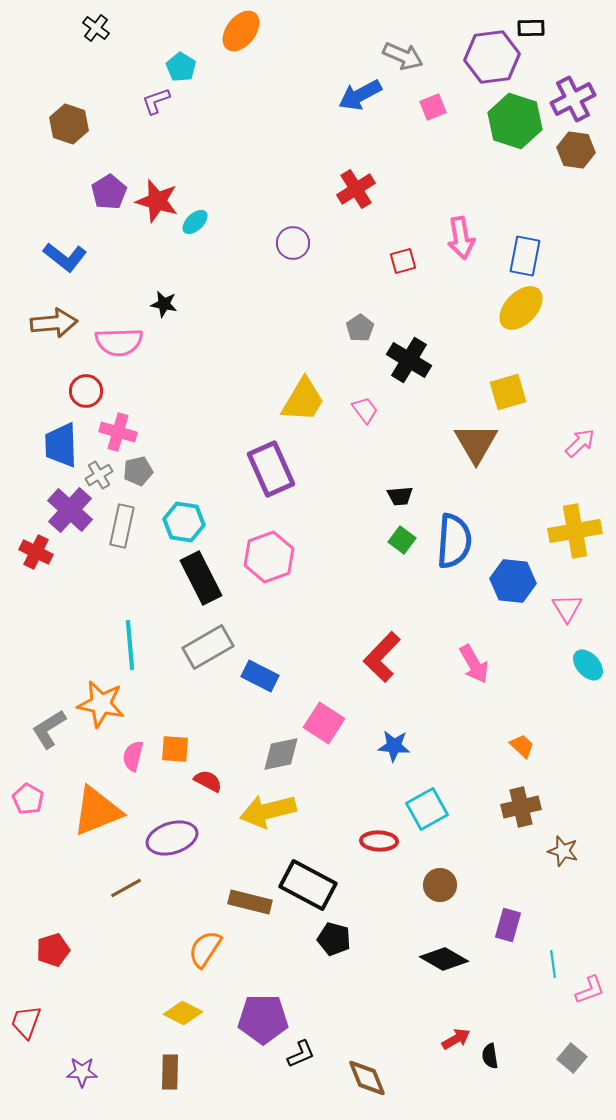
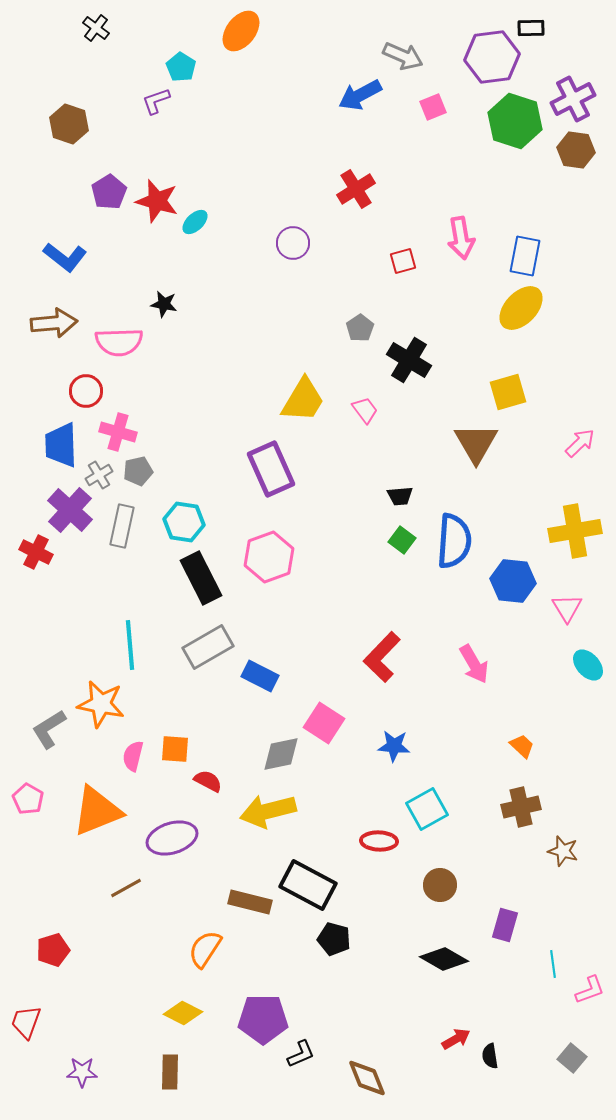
purple rectangle at (508, 925): moved 3 px left
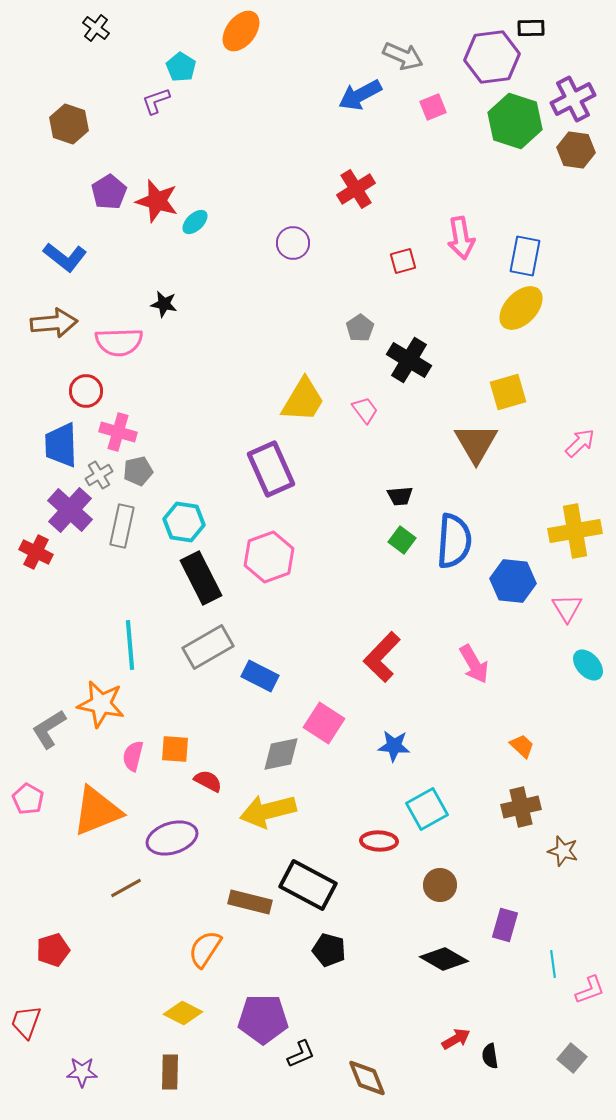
black pentagon at (334, 939): moved 5 px left, 11 px down
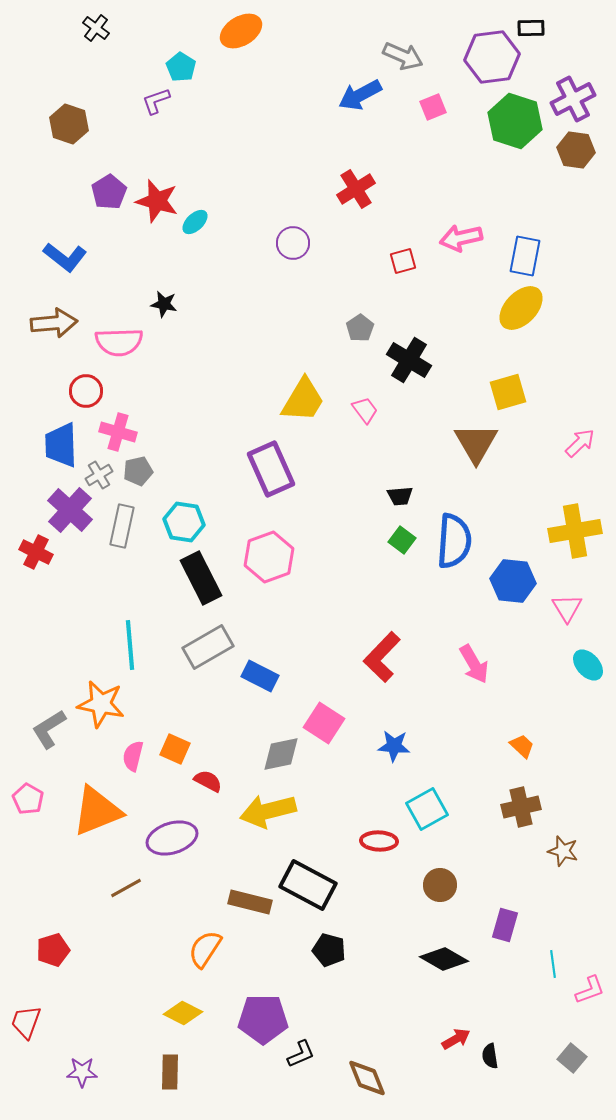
orange ellipse at (241, 31): rotated 21 degrees clockwise
pink arrow at (461, 238): rotated 87 degrees clockwise
orange square at (175, 749): rotated 20 degrees clockwise
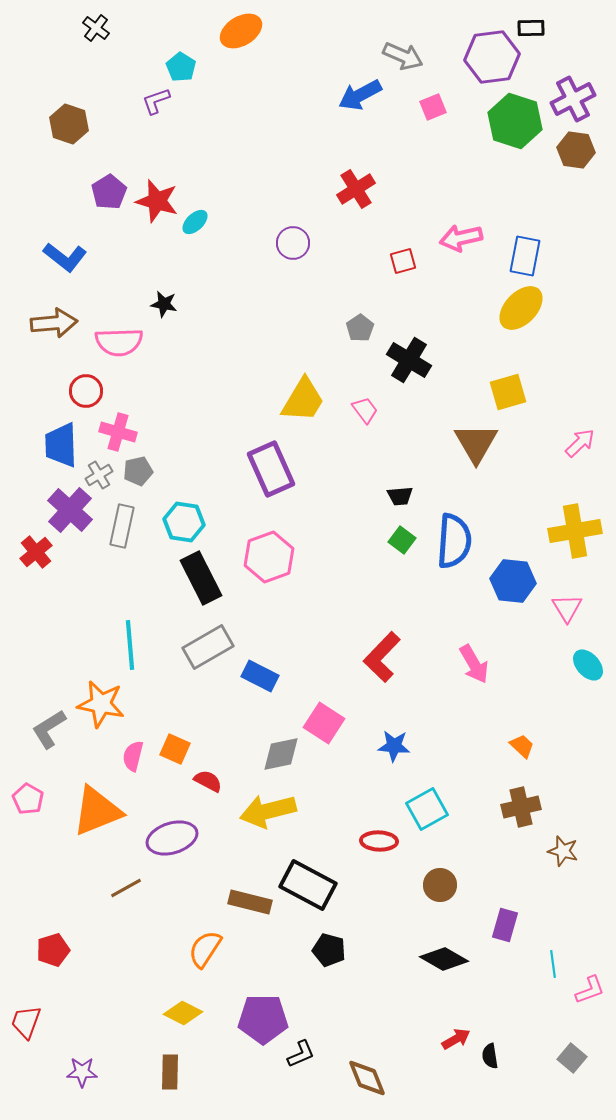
red cross at (36, 552): rotated 24 degrees clockwise
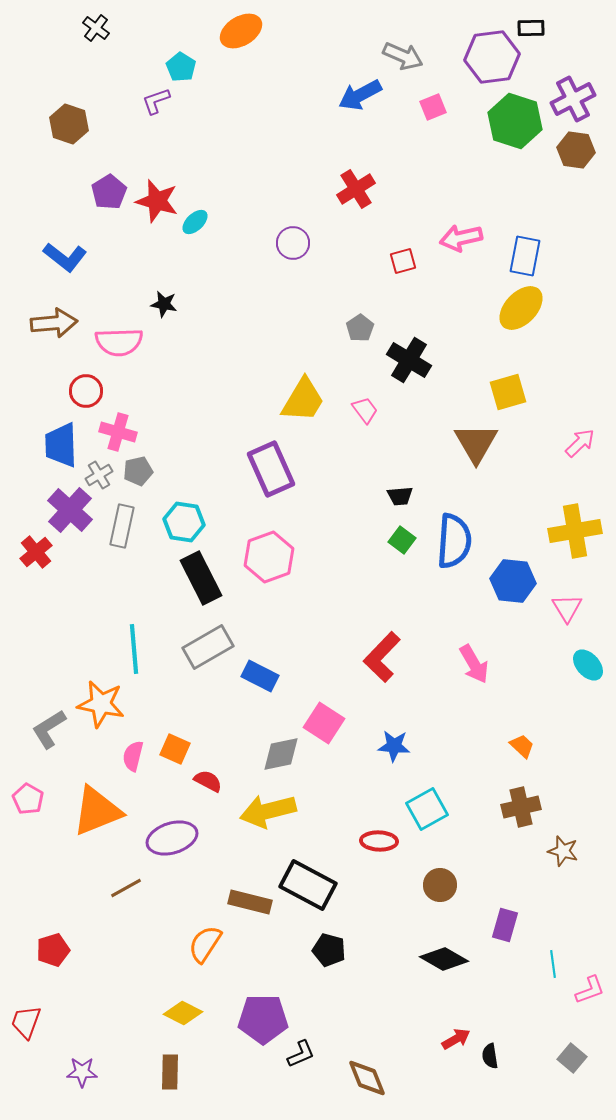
cyan line at (130, 645): moved 4 px right, 4 px down
orange semicircle at (205, 949): moved 5 px up
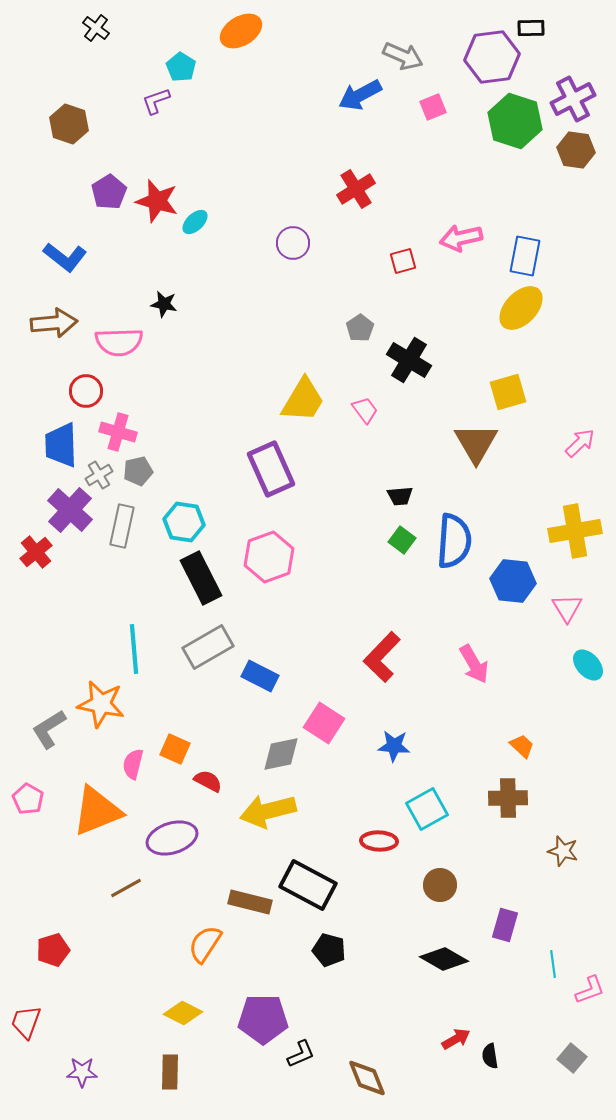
pink semicircle at (133, 756): moved 8 px down
brown cross at (521, 807): moved 13 px left, 9 px up; rotated 12 degrees clockwise
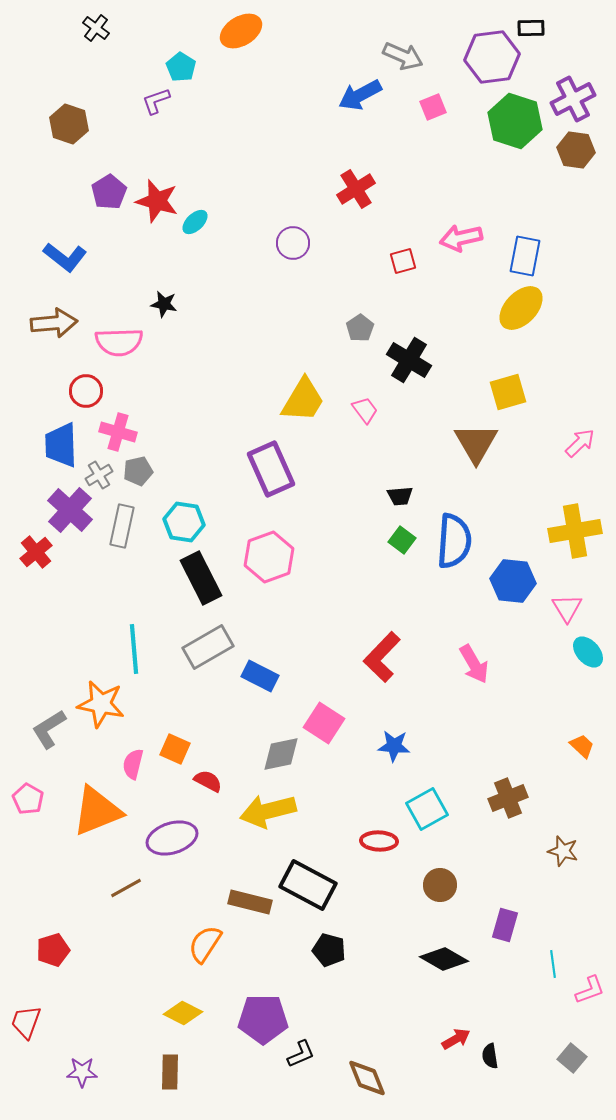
cyan ellipse at (588, 665): moved 13 px up
orange trapezoid at (522, 746): moved 60 px right
brown cross at (508, 798): rotated 21 degrees counterclockwise
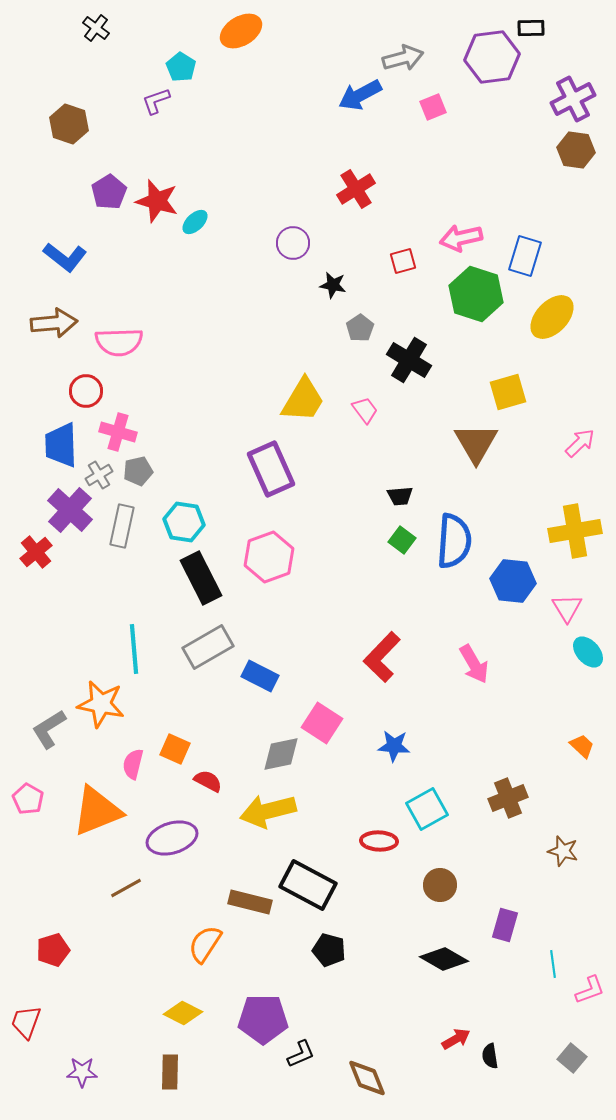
gray arrow at (403, 56): moved 2 px down; rotated 39 degrees counterclockwise
green hexagon at (515, 121): moved 39 px left, 173 px down
blue rectangle at (525, 256): rotated 6 degrees clockwise
black star at (164, 304): moved 169 px right, 19 px up
yellow ellipse at (521, 308): moved 31 px right, 9 px down
pink square at (324, 723): moved 2 px left
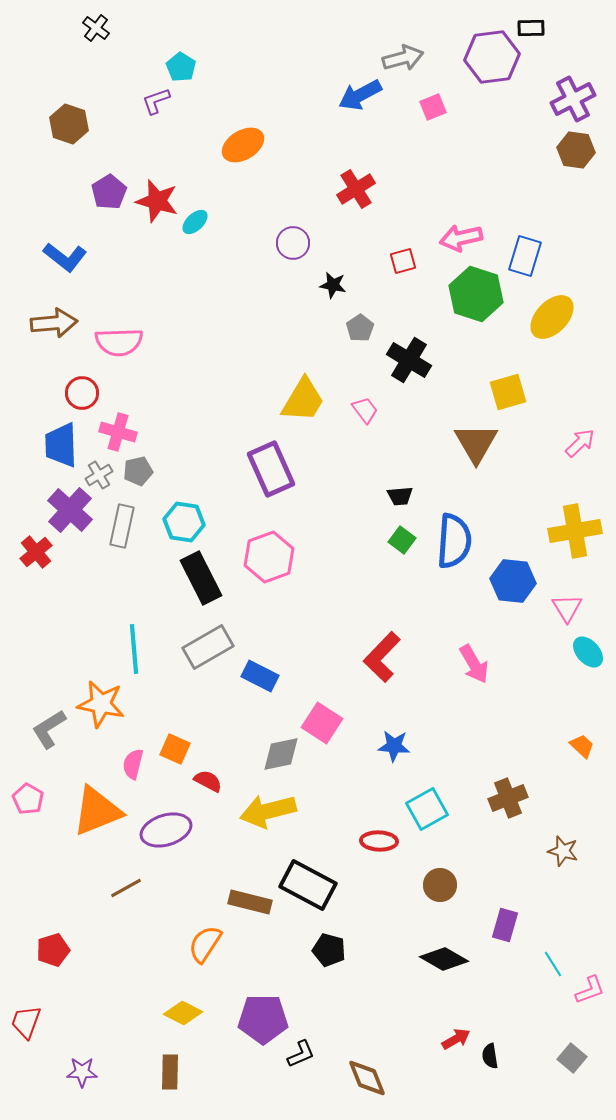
orange ellipse at (241, 31): moved 2 px right, 114 px down
red circle at (86, 391): moved 4 px left, 2 px down
purple ellipse at (172, 838): moved 6 px left, 8 px up
cyan line at (553, 964): rotated 24 degrees counterclockwise
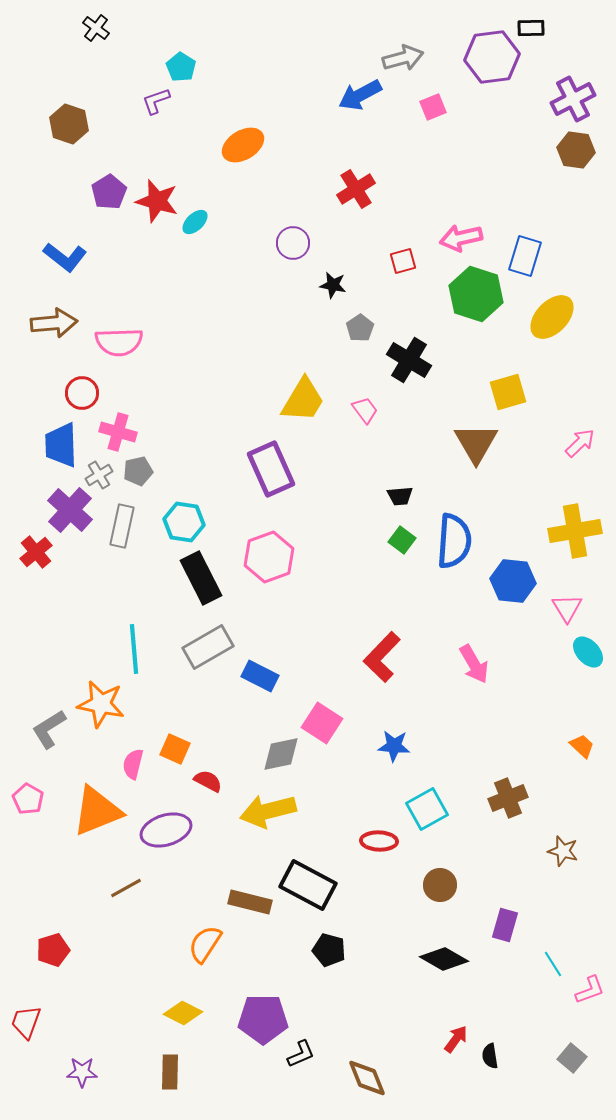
red arrow at (456, 1039): rotated 24 degrees counterclockwise
